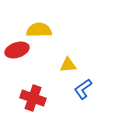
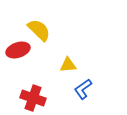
yellow semicircle: rotated 45 degrees clockwise
red ellipse: moved 1 px right
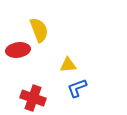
yellow semicircle: rotated 25 degrees clockwise
red ellipse: rotated 10 degrees clockwise
blue L-shape: moved 6 px left, 1 px up; rotated 15 degrees clockwise
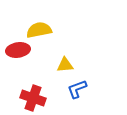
yellow semicircle: rotated 80 degrees counterclockwise
yellow triangle: moved 3 px left
blue L-shape: moved 1 px down
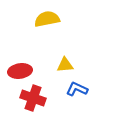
yellow semicircle: moved 8 px right, 11 px up
red ellipse: moved 2 px right, 21 px down
blue L-shape: rotated 45 degrees clockwise
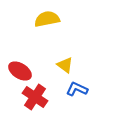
yellow triangle: rotated 42 degrees clockwise
red ellipse: rotated 40 degrees clockwise
red cross: moved 2 px right, 1 px up; rotated 15 degrees clockwise
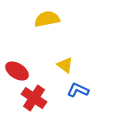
red ellipse: moved 3 px left
blue L-shape: moved 1 px right, 1 px down
red cross: moved 1 px left, 1 px down
